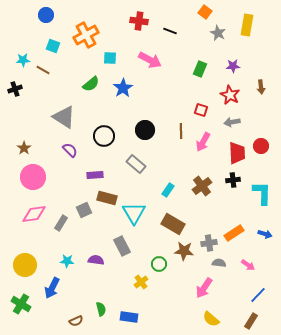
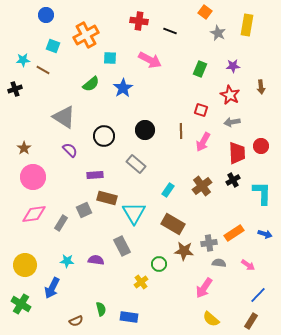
black cross at (233, 180): rotated 24 degrees counterclockwise
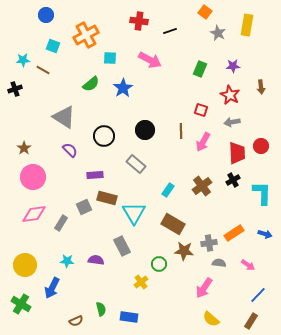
black line at (170, 31): rotated 40 degrees counterclockwise
gray square at (84, 210): moved 3 px up
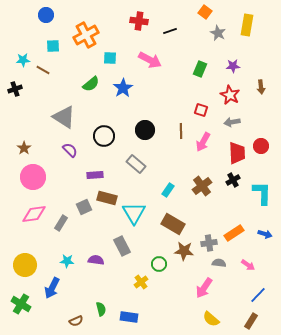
cyan square at (53, 46): rotated 24 degrees counterclockwise
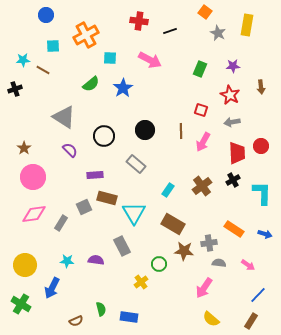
orange rectangle at (234, 233): moved 4 px up; rotated 66 degrees clockwise
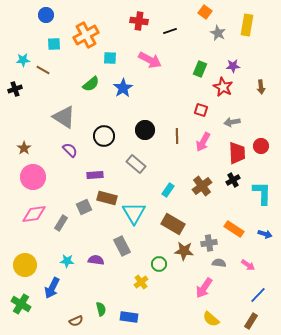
cyan square at (53, 46): moved 1 px right, 2 px up
red star at (230, 95): moved 7 px left, 8 px up
brown line at (181, 131): moved 4 px left, 5 px down
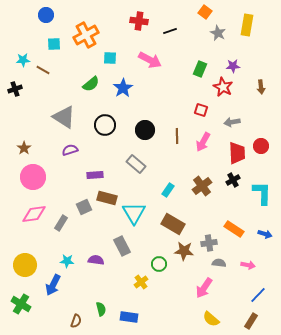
black circle at (104, 136): moved 1 px right, 11 px up
purple semicircle at (70, 150): rotated 63 degrees counterclockwise
pink arrow at (248, 265): rotated 24 degrees counterclockwise
blue arrow at (52, 288): moved 1 px right, 3 px up
brown semicircle at (76, 321): rotated 48 degrees counterclockwise
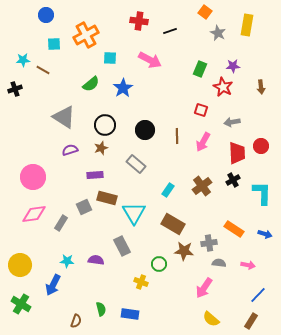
brown star at (24, 148): moved 77 px right; rotated 16 degrees clockwise
yellow circle at (25, 265): moved 5 px left
yellow cross at (141, 282): rotated 32 degrees counterclockwise
blue rectangle at (129, 317): moved 1 px right, 3 px up
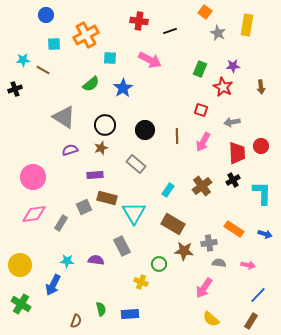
blue rectangle at (130, 314): rotated 12 degrees counterclockwise
